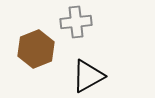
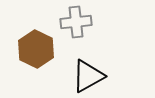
brown hexagon: rotated 12 degrees counterclockwise
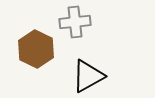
gray cross: moved 1 px left
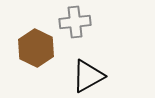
brown hexagon: moved 1 px up
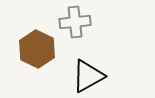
brown hexagon: moved 1 px right, 1 px down
